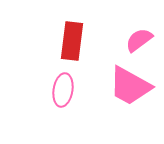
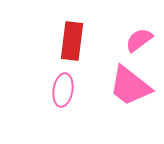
pink trapezoid: rotated 9 degrees clockwise
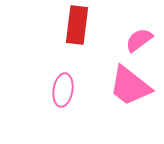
red rectangle: moved 5 px right, 16 px up
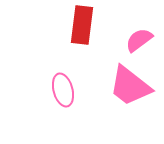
red rectangle: moved 5 px right
pink ellipse: rotated 24 degrees counterclockwise
